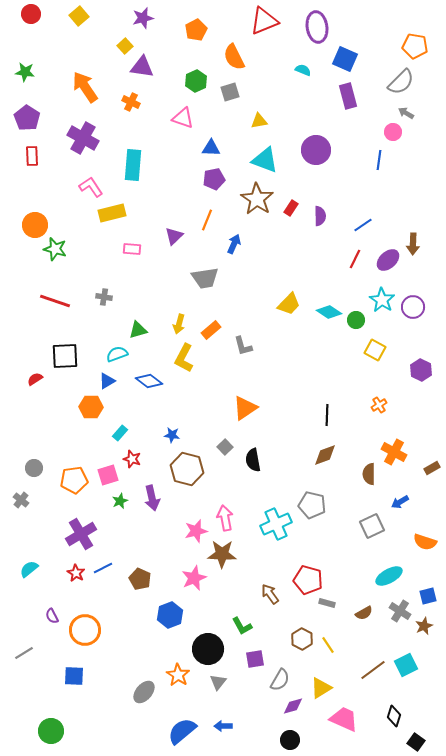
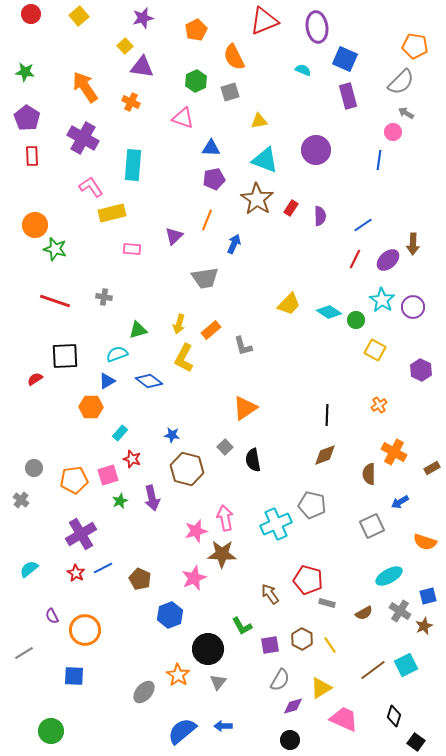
yellow line at (328, 645): moved 2 px right
purple square at (255, 659): moved 15 px right, 14 px up
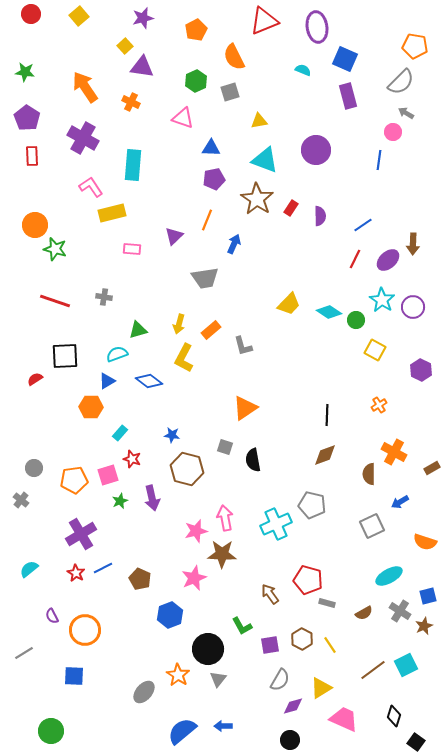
gray square at (225, 447): rotated 28 degrees counterclockwise
gray triangle at (218, 682): moved 3 px up
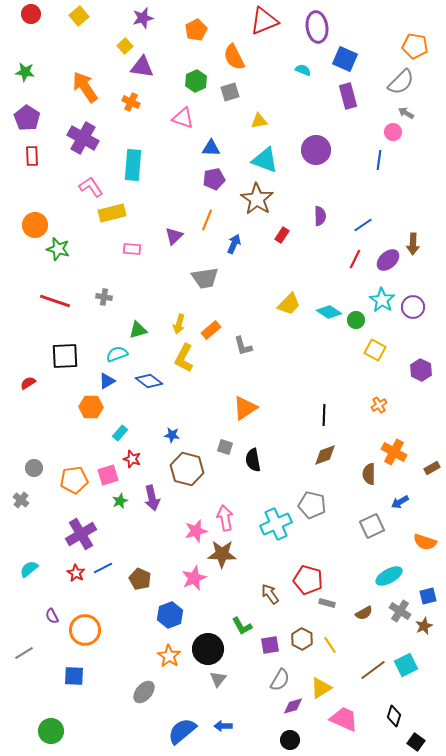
red rectangle at (291, 208): moved 9 px left, 27 px down
green star at (55, 249): moved 3 px right
red semicircle at (35, 379): moved 7 px left, 4 px down
black line at (327, 415): moved 3 px left
orange star at (178, 675): moved 9 px left, 19 px up
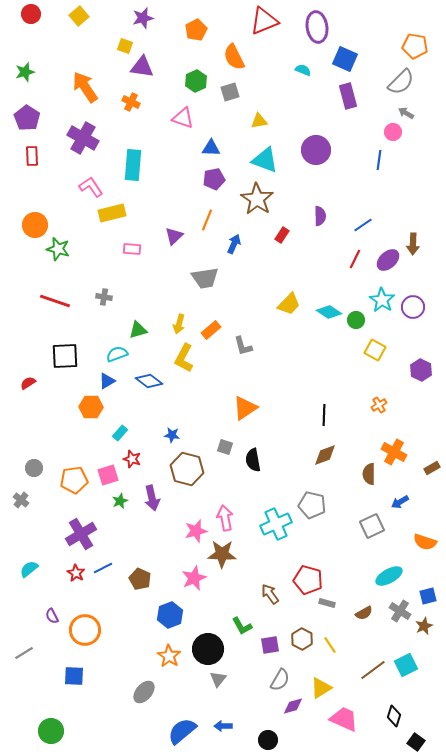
yellow square at (125, 46): rotated 28 degrees counterclockwise
green star at (25, 72): rotated 24 degrees counterclockwise
black circle at (290, 740): moved 22 px left
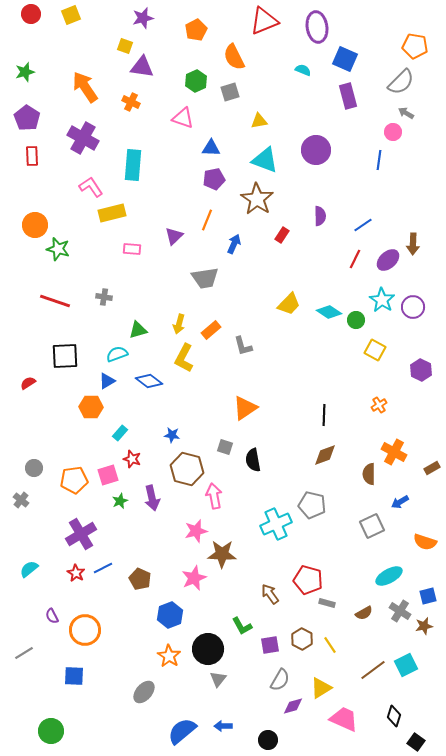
yellow square at (79, 16): moved 8 px left, 1 px up; rotated 18 degrees clockwise
pink arrow at (225, 518): moved 11 px left, 22 px up
brown star at (424, 626): rotated 12 degrees clockwise
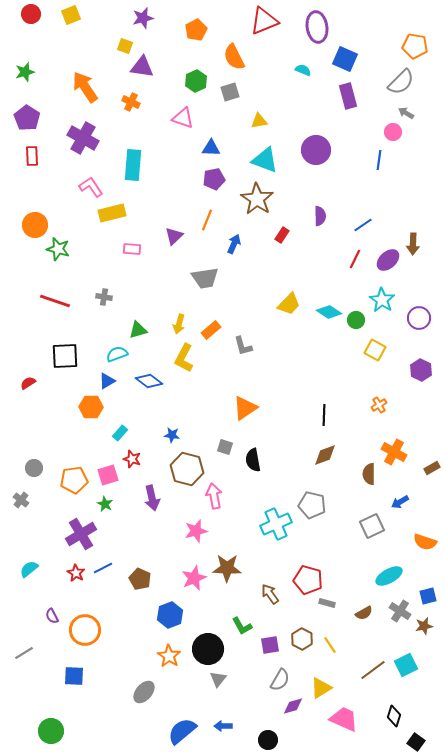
purple circle at (413, 307): moved 6 px right, 11 px down
green star at (120, 501): moved 15 px left, 3 px down; rotated 21 degrees counterclockwise
brown star at (222, 554): moved 5 px right, 14 px down
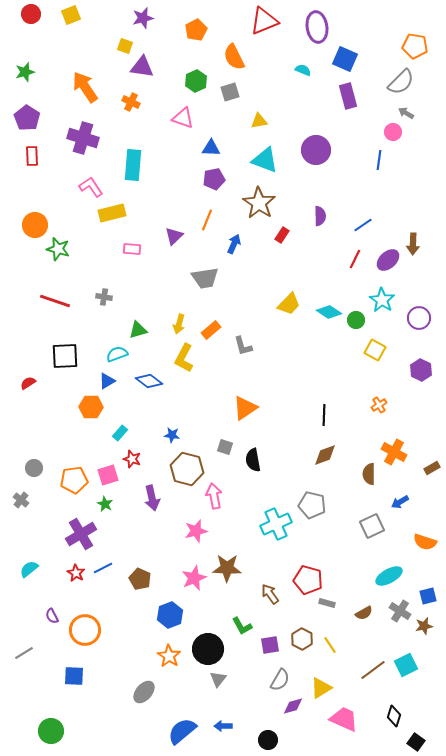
purple cross at (83, 138): rotated 12 degrees counterclockwise
brown star at (257, 199): moved 2 px right, 4 px down
